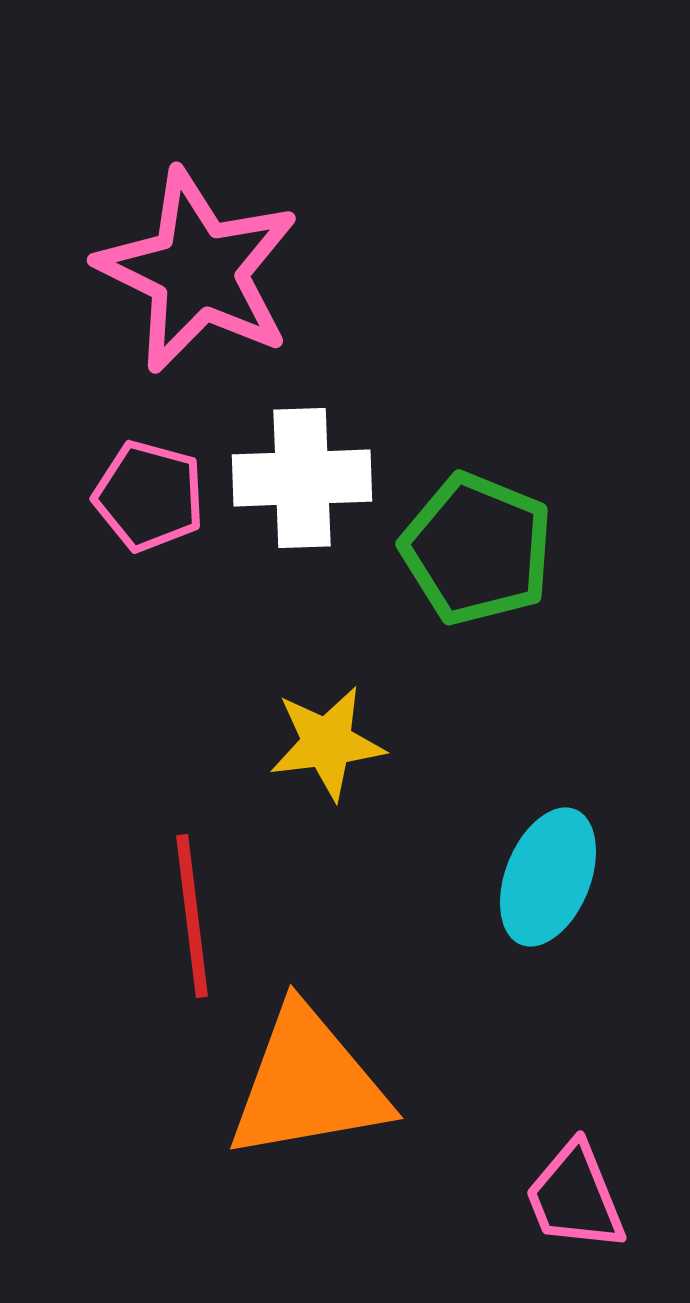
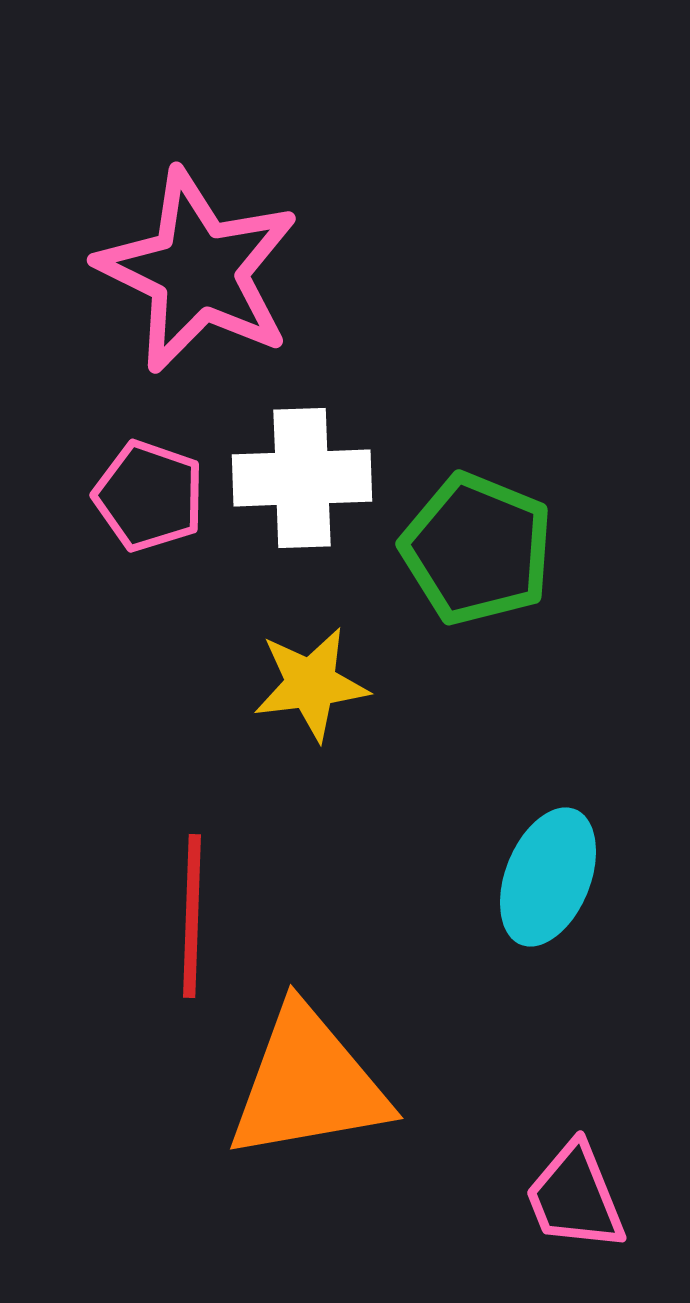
pink pentagon: rotated 4 degrees clockwise
yellow star: moved 16 px left, 59 px up
red line: rotated 9 degrees clockwise
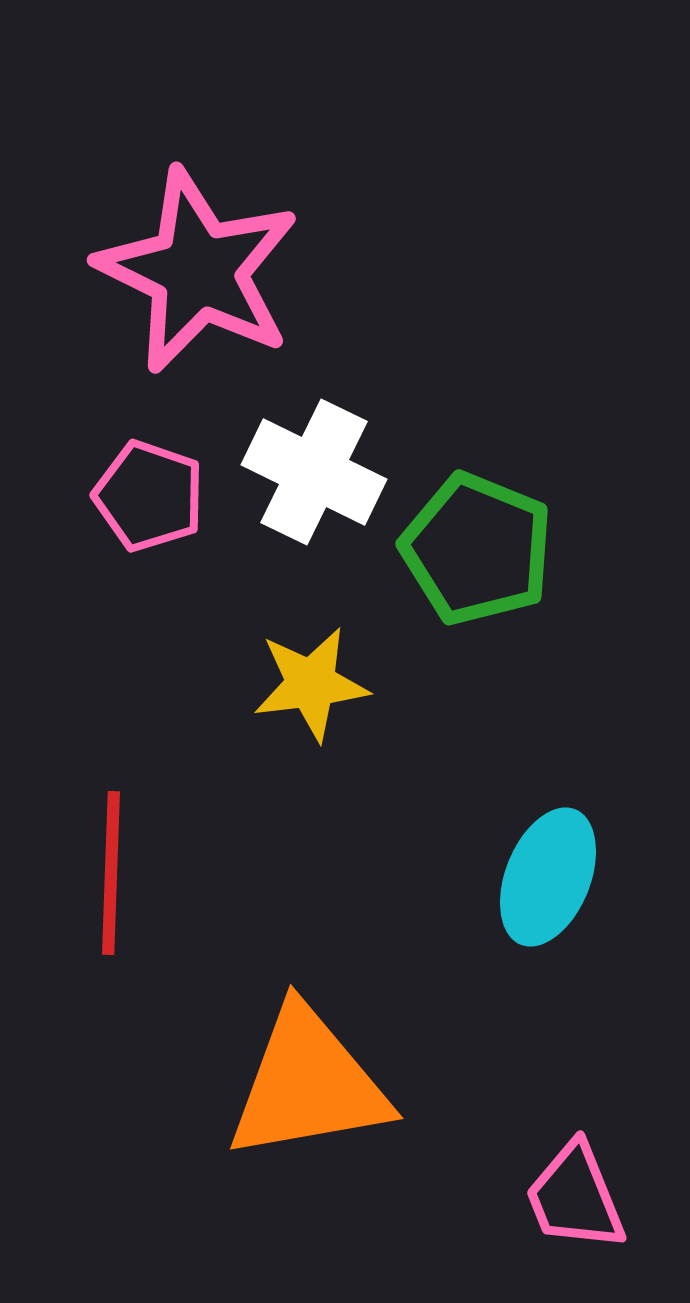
white cross: moved 12 px right, 6 px up; rotated 28 degrees clockwise
red line: moved 81 px left, 43 px up
